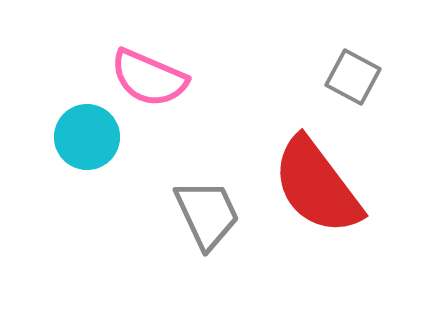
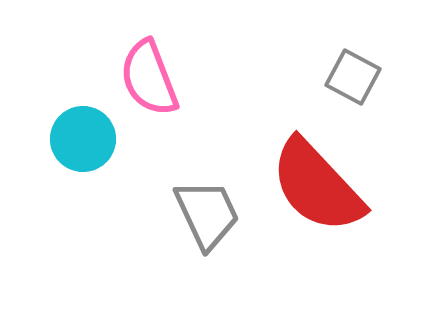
pink semicircle: rotated 46 degrees clockwise
cyan circle: moved 4 px left, 2 px down
red semicircle: rotated 6 degrees counterclockwise
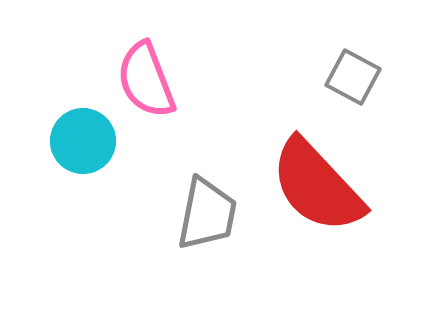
pink semicircle: moved 3 px left, 2 px down
cyan circle: moved 2 px down
gray trapezoid: rotated 36 degrees clockwise
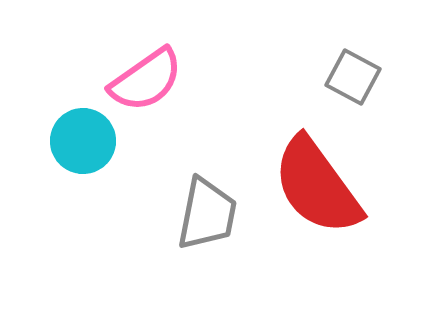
pink semicircle: rotated 104 degrees counterclockwise
red semicircle: rotated 7 degrees clockwise
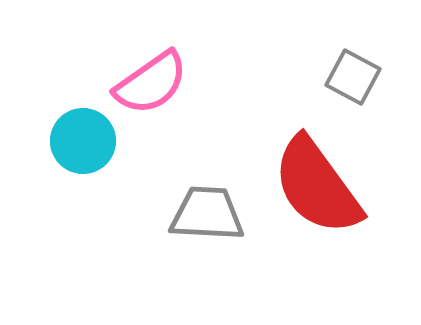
pink semicircle: moved 5 px right, 3 px down
gray trapezoid: rotated 98 degrees counterclockwise
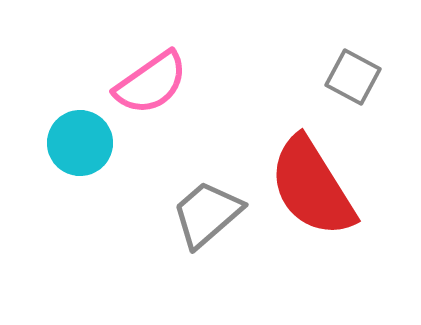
cyan circle: moved 3 px left, 2 px down
red semicircle: moved 5 px left, 1 px down; rotated 4 degrees clockwise
gray trapezoid: rotated 44 degrees counterclockwise
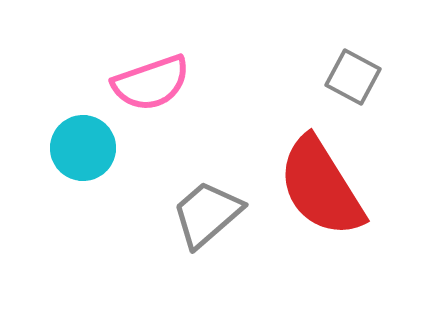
pink semicircle: rotated 16 degrees clockwise
cyan circle: moved 3 px right, 5 px down
red semicircle: moved 9 px right
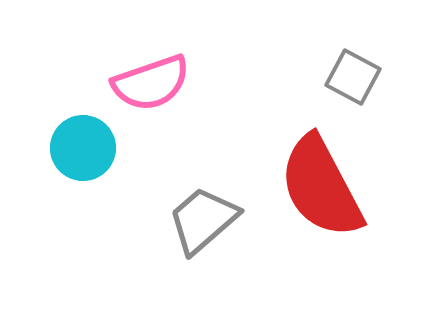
red semicircle: rotated 4 degrees clockwise
gray trapezoid: moved 4 px left, 6 px down
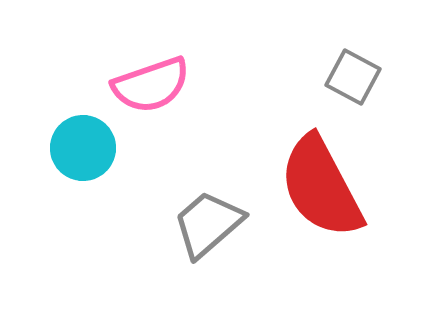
pink semicircle: moved 2 px down
gray trapezoid: moved 5 px right, 4 px down
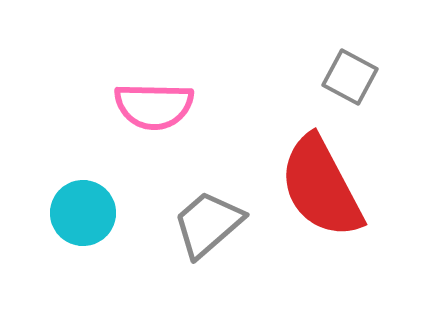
gray square: moved 3 px left
pink semicircle: moved 3 px right, 21 px down; rotated 20 degrees clockwise
cyan circle: moved 65 px down
